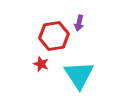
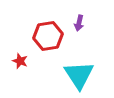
red hexagon: moved 6 px left
red star: moved 21 px left, 3 px up
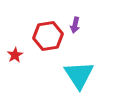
purple arrow: moved 4 px left, 2 px down
red star: moved 5 px left, 6 px up; rotated 21 degrees clockwise
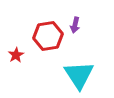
red star: moved 1 px right
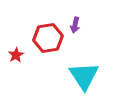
red hexagon: moved 2 px down
cyan triangle: moved 5 px right, 1 px down
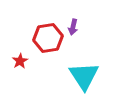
purple arrow: moved 2 px left, 2 px down
red star: moved 4 px right, 6 px down
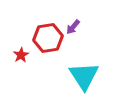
purple arrow: rotated 28 degrees clockwise
red star: moved 1 px right, 6 px up
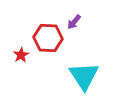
purple arrow: moved 1 px right, 5 px up
red hexagon: rotated 12 degrees clockwise
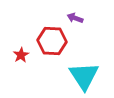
purple arrow: moved 1 px right, 4 px up; rotated 70 degrees clockwise
red hexagon: moved 4 px right, 3 px down
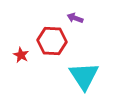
red star: rotated 14 degrees counterclockwise
